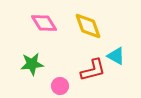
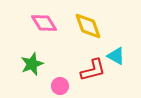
green star: rotated 15 degrees counterclockwise
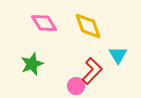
cyan triangle: moved 2 px right, 1 px up; rotated 30 degrees clockwise
red L-shape: moved 1 px left, 1 px down; rotated 32 degrees counterclockwise
pink circle: moved 16 px right
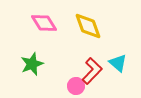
cyan triangle: moved 8 px down; rotated 18 degrees counterclockwise
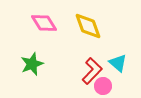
pink circle: moved 27 px right
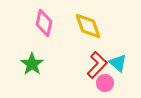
pink diamond: rotated 44 degrees clockwise
green star: rotated 15 degrees counterclockwise
red L-shape: moved 5 px right, 6 px up
pink circle: moved 2 px right, 3 px up
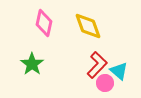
cyan triangle: moved 1 px right, 8 px down
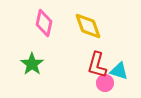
red L-shape: rotated 152 degrees clockwise
cyan triangle: rotated 24 degrees counterclockwise
